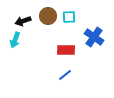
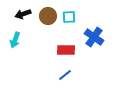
black arrow: moved 7 px up
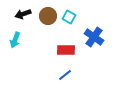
cyan square: rotated 32 degrees clockwise
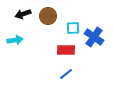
cyan square: moved 4 px right, 11 px down; rotated 32 degrees counterclockwise
cyan arrow: rotated 119 degrees counterclockwise
blue line: moved 1 px right, 1 px up
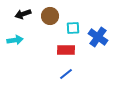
brown circle: moved 2 px right
blue cross: moved 4 px right
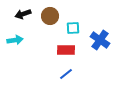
blue cross: moved 2 px right, 3 px down
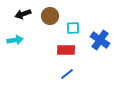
blue line: moved 1 px right
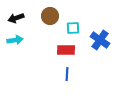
black arrow: moved 7 px left, 4 px down
blue line: rotated 48 degrees counterclockwise
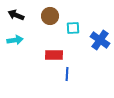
black arrow: moved 3 px up; rotated 42 degrees clockwise
red rectangle: moved 12 px left, 5 px down
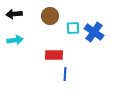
black arrow: moved 2 px left, 1 px up; rotated 28 degrees counterclockwise
blue cross: moved 6 px left, 8 px up
blue line: moved 2 px left
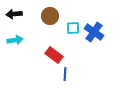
red rectangle: rotated 36 degrees clockwise
